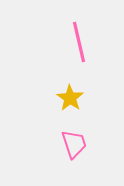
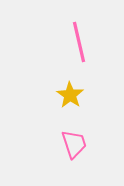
yellow star: moved 3 px up
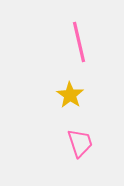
pink trapezoid: moved 6 px right, 1 px up
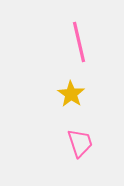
yellow star: moved 1 px right, 1 px up
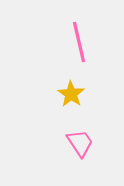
pink trapezoid: rotated 16 degrees counterclockwise
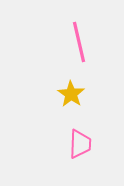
pink trapezoid: moved 1 px down; rotated 36 degrees clockwise
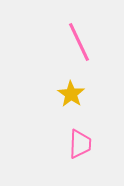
pink line: rotated 12 degrees counterclockwise
